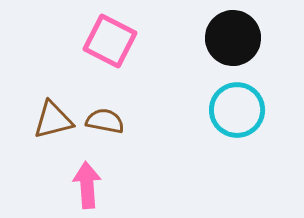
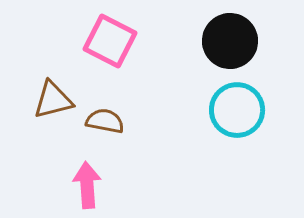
black circle: moved 3 px left, 3 px down
brown triangle: moved 20 px up
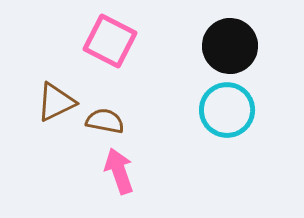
black circle: moved 5 px down
brown triangle: moved 3 px right, 2 px down; rotated 12 degrees counterclockwise
cyan circle: moved 10 px left
pink arrow: moved 32 px right, 14 px up; rotated 15 degrees counterclockwise
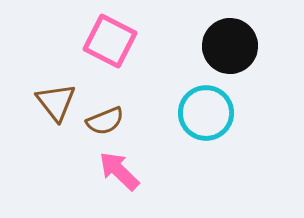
brown triangle: rotated 42 degrees counterclockwise
cyan circle: moved 21 px left, 3 px down
brown semicircle: rotated 147 degrees clockwise
pink arrow: rotated 27 degrees counterclockwise
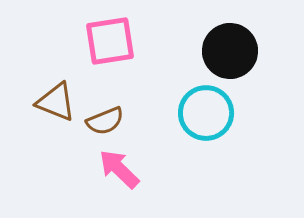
pink square: rotated 36 degrees counterclockwise
black circle: moved 5 px down
brown triangle: rotated 30 degrees counterclockwise
pink arrow: moved 2 px up
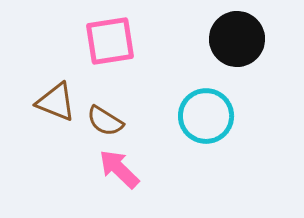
black circle: moved 7 px right, 12 px up
cyan circle: moved 3 px down
brown semicircle: rotated 54 degrees clockwise
